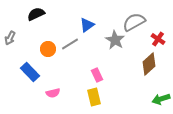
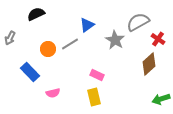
gray semicircle: moved 4 px right
pink rectangle: rotated 40 degrees counterclockwise
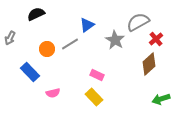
red cross: moved 2 px left; rotated 16 degrees clockwise
orange circle: moved 1 px left
yellow rectangle: rotated 30 degrees counterclockwise
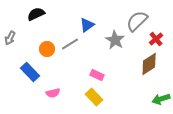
gray semicircle: moved 1 px left, 1 px up; rotated 15 degrees counterclockwise
brown diamond: rotated 10 degrees clockwise
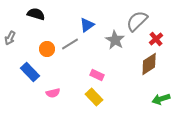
black semicircle: rotated 42 degrees clockwise
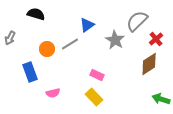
blue rectangle: rotated 24 degrees clockwise
green arrow: rotated 36 degrees clockwise
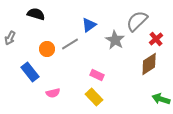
blue triangle: moved 2 px right
blue rectangle: rotated 18 degrees counterclockwise
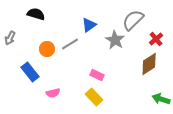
gray semicircle: moved 4 px left, 1 px up
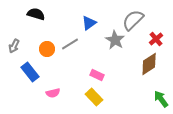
blue triangle: moved 2 px up
gray arrow: moved 4 px right, 8 px down
green arrow: rotated 36 degrees clockwise
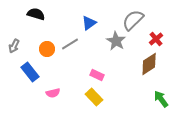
gray star: moved 1 px right, 1 px down
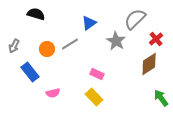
gray semicircle: moved 2 px right, 1 px up
pink rectangle: moved 1 px up
green arrow: moved 1 px up
